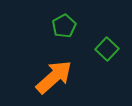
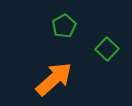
orange arrow: moved 2 px down
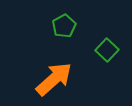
green square: moved 1 px down
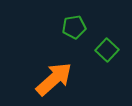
green pentagon: moved 10 px right, 1 px down; rotated 20 degrees clockwise
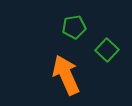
orange arrow: moved 12 px right, 4 px up; rotated 72 degrees counterclockwise
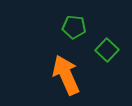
green pentagon: rotated 15 degrees clockwise
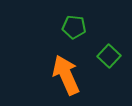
green square: moved 2 px right, 6 px down
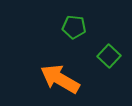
orange arrow: moved 6 px left, 4 px down; rotated 36 degrees counterclockwise
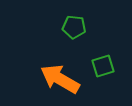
green square: moved 6 px left, 10 px down; rotated 30 degrees clockwise
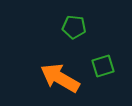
orange arrow: moved 1 px up
